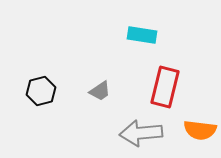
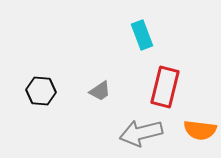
cyan rectangle: rotated 60 degrees clockwise
black hexagon: rotated 20 degrees clockwise
gray arrow: rotated 9 degrees counterclockwise
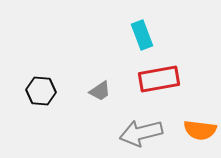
red rectangle: moved 6 px left, 8 px up; rotated 66 degrees clockwise
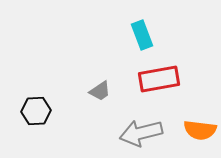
black hexagon: moved 5 px left, 20 px down; rotated 8 degrees counterclockwise
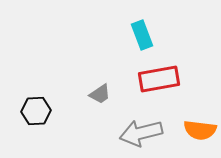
gray trapezoid: moved 3 px down
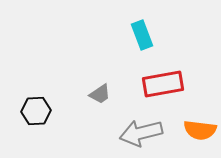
red rectangle: moved 4 px right, 5 px down
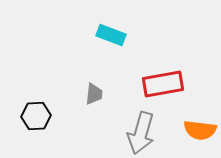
cyan rectangle: moved 31 px left; rotated 48 degrees counterclockwise
gray trapezoid: moved 6 px left; rotated 50 degrees counterclockwise
black hexagon: moved 5 px down
gray arrow: rotated 60 degrees counterclockwise
